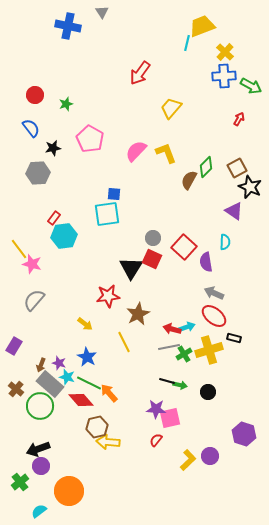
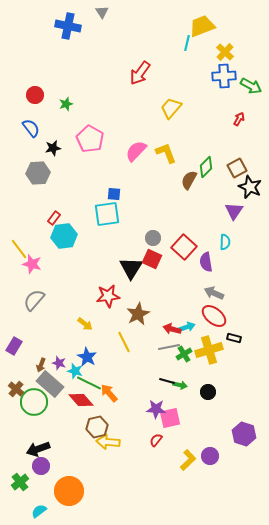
purple triangle at (234, 211): rotated 30 degrees clockwise
cyan star at (67, 377): moved 8 px right, 6 px up
green circle at (40, 406): moved 6 px left, 4 px up
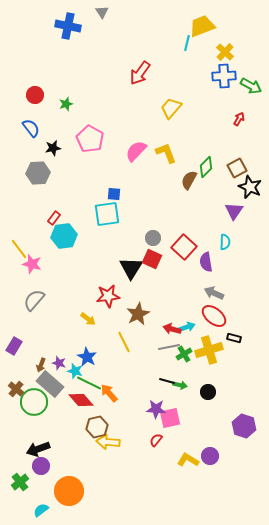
yellow arrow at (85, 324): moved 3 px right, 5 px up
purple hexagon at (244, 434): moved 8 px up
yellow L-shape at (188, 460): rotated 105 degrees counterclockwise
cyan semicircle at (39, 511): moved 2 px right, 1 px up
